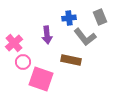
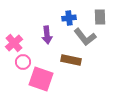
gray rectangle: rotated 21 degrees clockwise
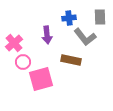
pink square: rotated 35 degrees counterclockwise
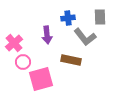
blue cross: moved 1 px left
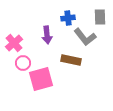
pink circle: moved 1 px down
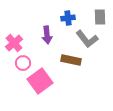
gray L-shape: moved 2 px right, 2 px down
pink square: moved 1 px left, 2 px down; rotated 20 degrees counterclockwise
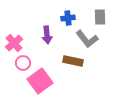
brown rectangle: moved 2 px right, 1 px down
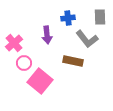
pink circle: moved 1 px right
pink square: rotated 15 degrees counterclockwise
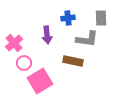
gray rectangle: moved 1 px right, 1 px down
gray L-shape: rotated 45 degrees counterclockwise
pink square: rotated 20 degrees clockwise
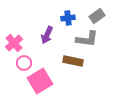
gray rectangle: moved 4 px left, 2 px up; rotated 56 degrees clockwise
purple arrow: rotated 30 degrees clockwise
